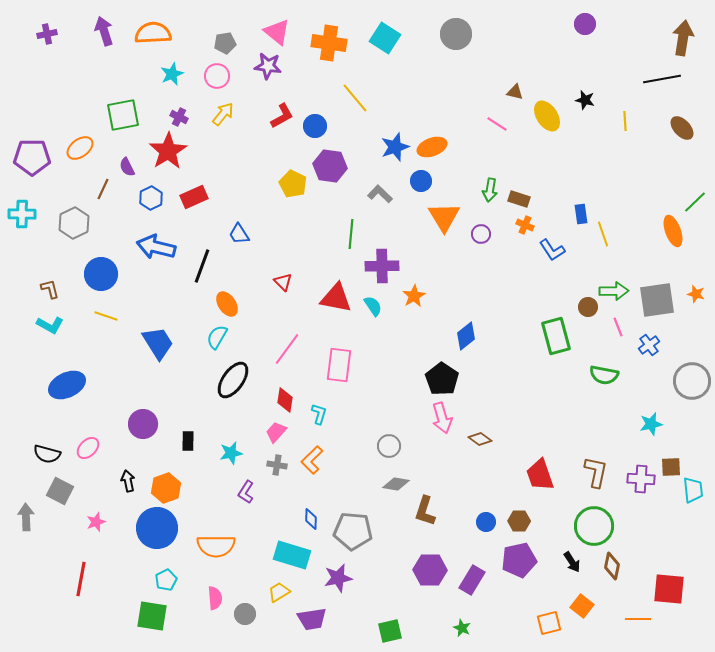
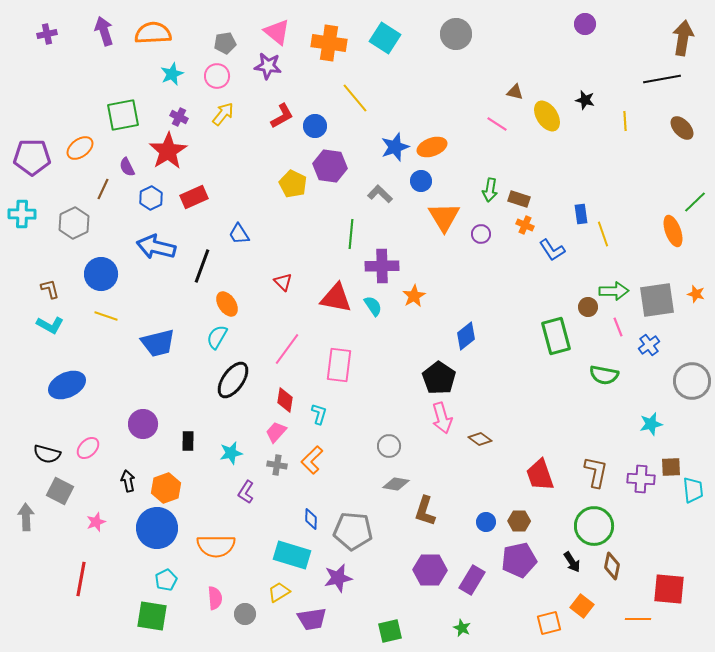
blue trapezoid at (158, 343): rotated 108 degrees clockwise
black pentagon at (442, 379): moved 3 px left, 1 px up
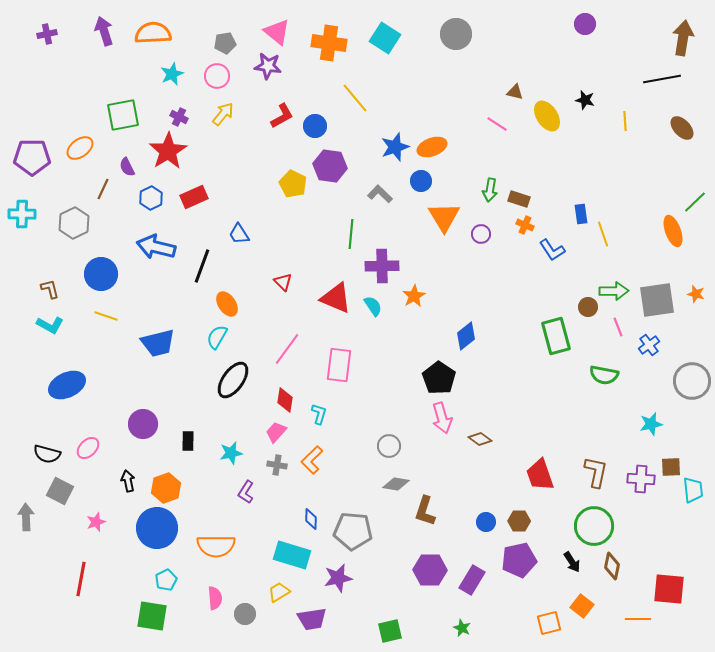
red triangle at (336, 298): rotated 12 degrees clockwise
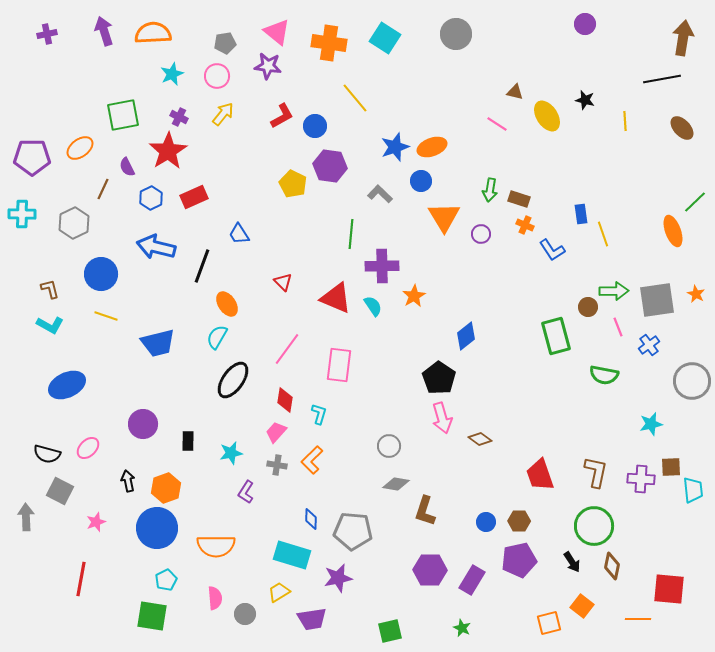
orange star at (696, 294): rotated 12 degrees clockwise
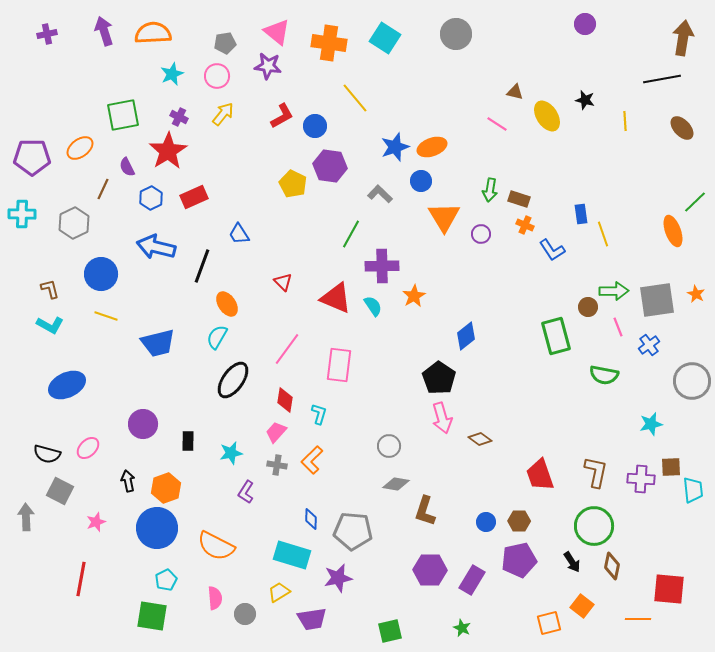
green line at (351, 234): rotated 24 degrees clockwise
orange semicircle at (216, 546): rotated 27 degrees clockwise
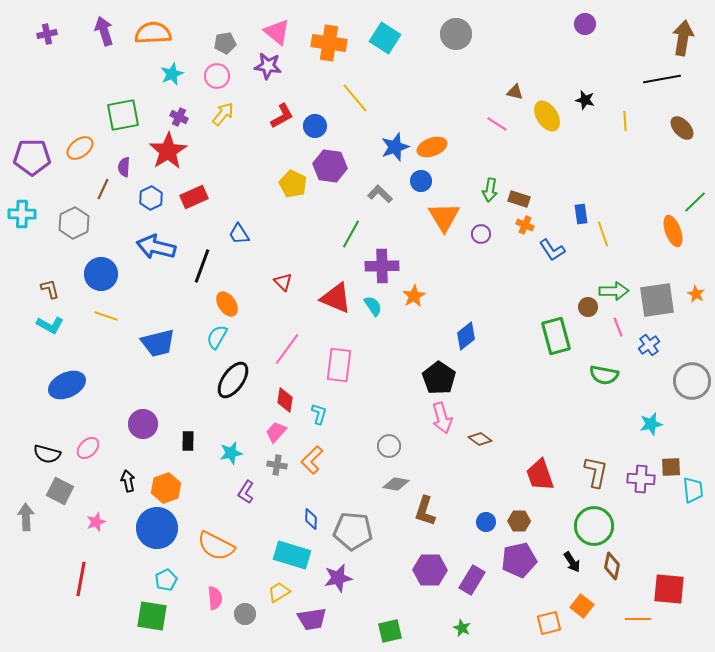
purple semicircle at (127, 167): moved 3 px left; rotated 30 degrees clockwise
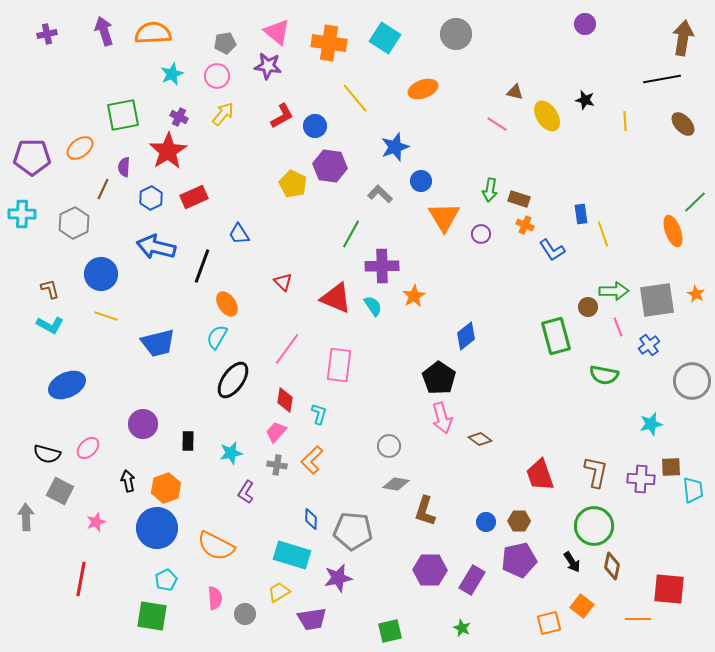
brown ellipse at (682, 128): moved 1 px right, 4 px up
orange ellipse at (432, 147): moved 9 px left, 58 px up
